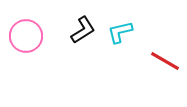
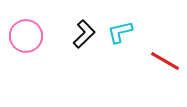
black L-shape: moved 1 px right, 4 px down; rotated 12 degrees counterclockwise
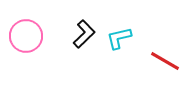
cyan L-shape: moved 1 px left, 6 px down
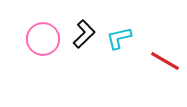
pink circle: moved 17 px right, 3 px down
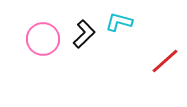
cyan L-shape: moved 16 px up; rotated 28 degrees clockwise
red line: rotated 72 degrees counterclockwise
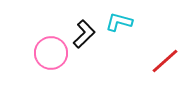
pink circle: moved 8 px right, 14 px down
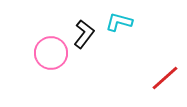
black L-shape: rotated 8 degrees counterclockwise
red line: moved 17 px down
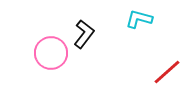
cyan L-shape: moved 20 px right, 3 px up
red line: moved 2 px right, 6 px up
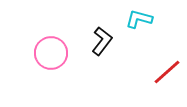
black L-shape: moved 18 px right, 7 px down
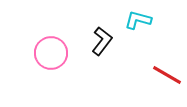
cyan L-shape: moved 1 px left, 1 px down
red line: moved 3 px down; rotated 72 degrees clockwise
